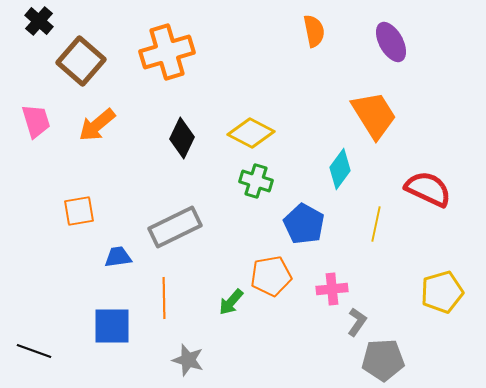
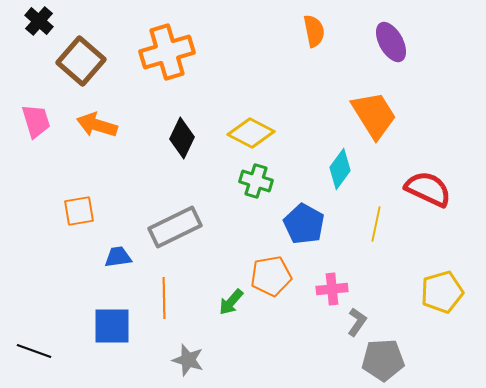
orange arrow: rotated 57 degrees clockwise
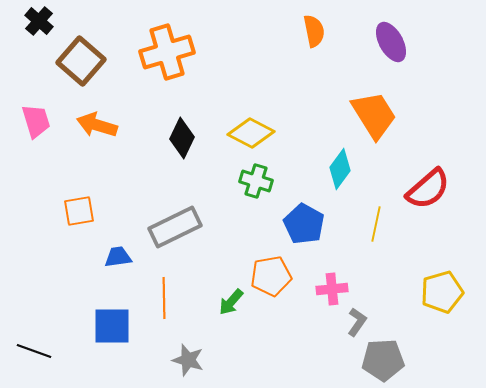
red semicircle: rotated 114 degrees clockwise
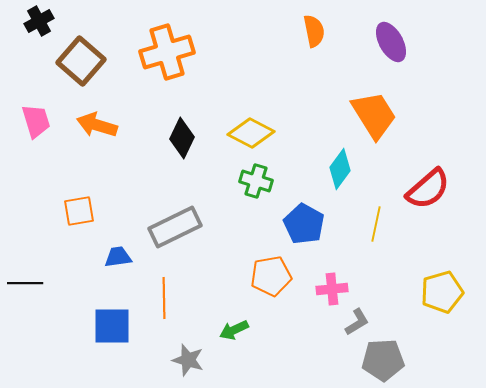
black cross: rotated 20 degrees clockwise
green arrow: moved 3 px right, 28 px down; rotated 24 degrees clockwise
gray L-shape: rotated 24 degrees clockwise
black line: moved 9 px left, 68 px up; rotated 20 degrees counterclockwise
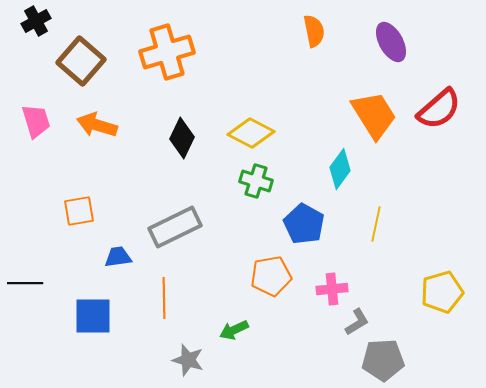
black cross: moved 3 px left
red semicircle: moved 11 px right, 80 px up
blue square: moved 19 px left, 10 px up
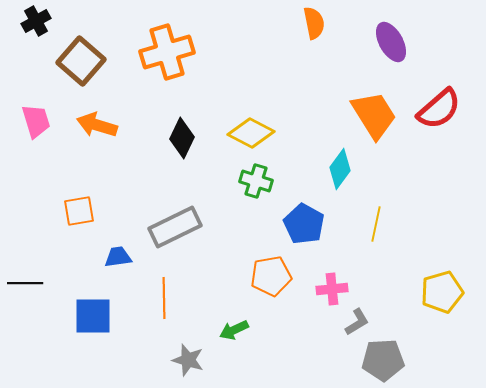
orange semicircle: moved 8 px up
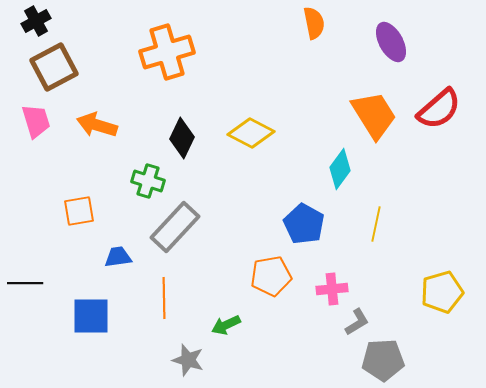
brown square: moved 27 px left, 6 px down; rotated 21 degrees clockwise
green cross: moved 108 px left
gray rectangle: rotated 21 degrees counterclockwise
blue square: moved 2 px left
green arrow: moved 8 px left, 5 px up
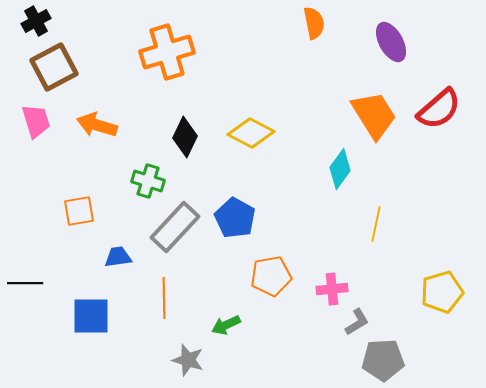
black diamond: moved 3 px right, 1 px up
blue pentagon: moved 69 px left, 6 px up
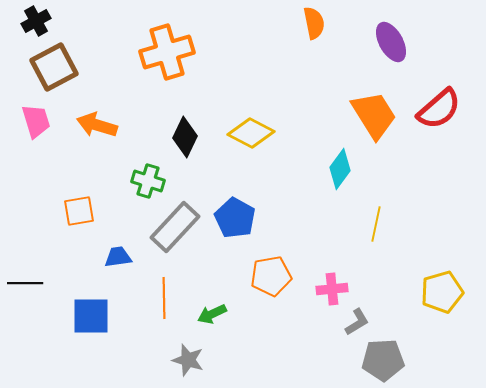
green arrow: moved 14 px left, 11 px up
